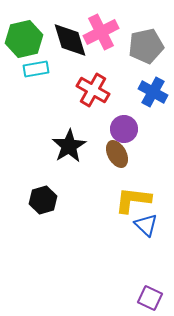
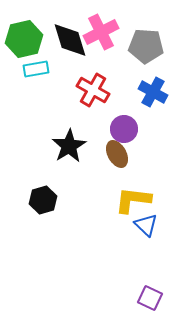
gray pentagon: rotated 16 degrees clockwise
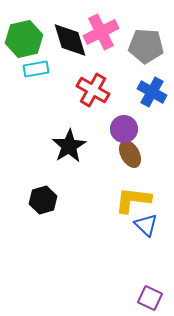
blue cross: moved 1 px left
brown ellipse: moved 13 px right
